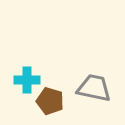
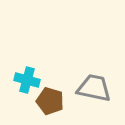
cyan cross: rotated 15 degrees clockwise
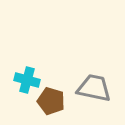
brown pentagon: moved 1 px right
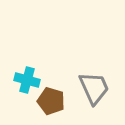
gray trapezoid: rotated 54 degrees clockwise
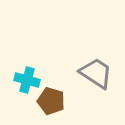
gray trapezoid: moved 2 px right, 15 px up; rotated 33 degrees counterclockwise
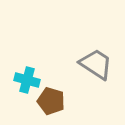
gray trapezoid: moved 9 px up
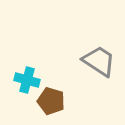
gray trapezoid: moved 3 px right, 3 px up
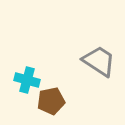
brown pentagon: rotated 28 degrees counterclockwise
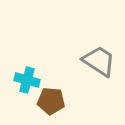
brown pentagon: rotated 16 degrees clockwise
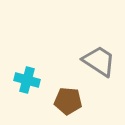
brown pentagon: moved 17 px right
